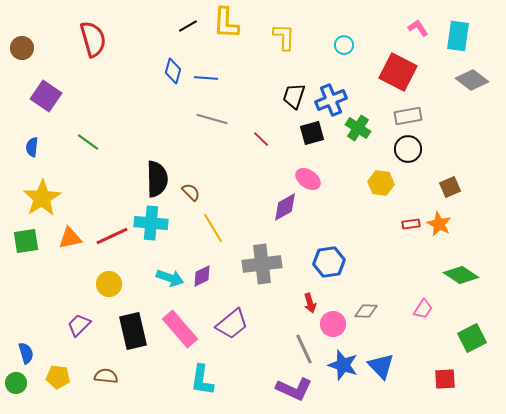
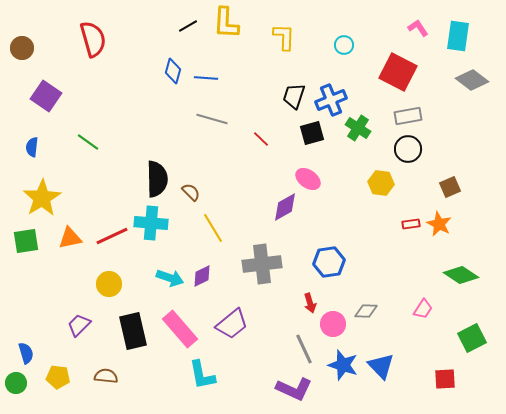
cyan L-shape at (202, 380): moved 5 px up; rotated 20 degrees counterclockwise
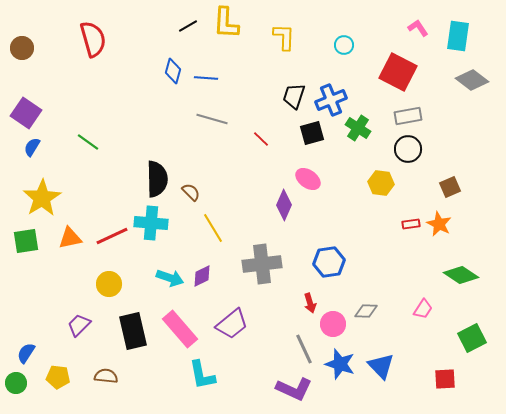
purple square at (46, 96): moved 20 px left, 17 px down
blue semicircle at (32, 147): rotated 24 degrees clockwise
purple diamond at (285, 207): moved 1 px left, 2 px up; rotated 36 degrees counterclockwise
blue semicircle at (26, 353): rotated 130 degrees counterclockwise
blue star at (343, 365): moved 3 px left, 1 px up
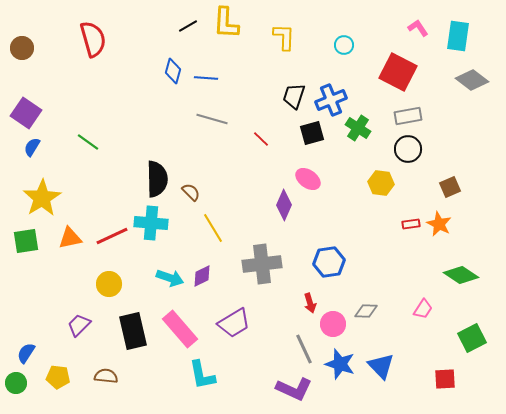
purple trapezoid at (232, 324): moved 2 px right, 1 px up; rotated 8 degrees clockwise
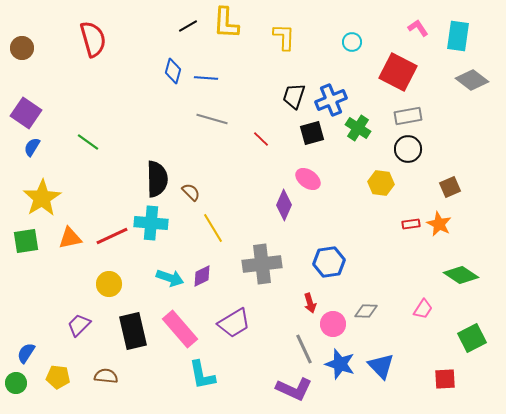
cyan circle at (344, 45): moved 8 px right, 3 px up
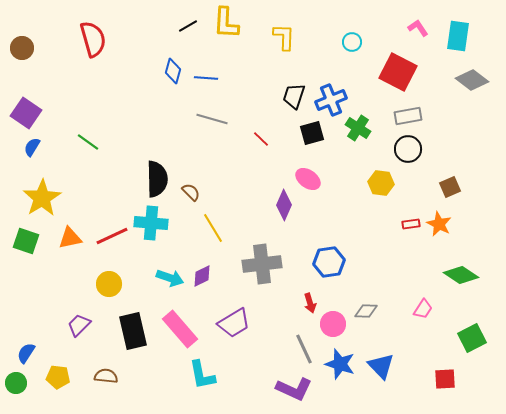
green square at (26, 241): rotated 28 degrees clockwise
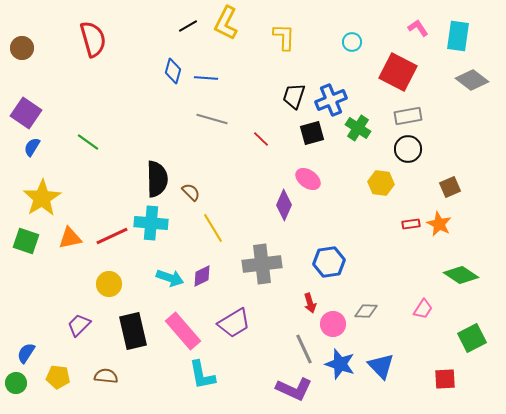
yellow L-shape at (226, 23): rotated 24 degrees clockwise
pink rectangle at (180, 329): moved 3 px right, 2 px down
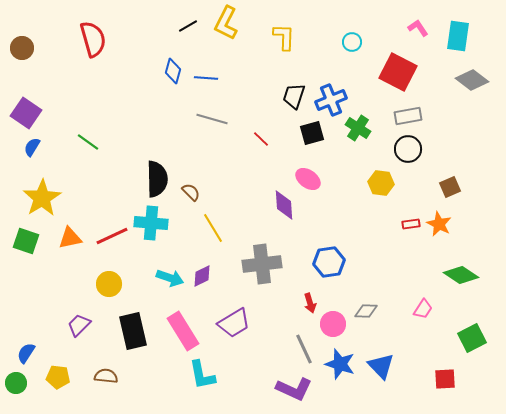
purple diamond at (284, 205): rotated 28 degrees counterclockwise
pink rectangle at (183, 331): rotated 9 degrees clockwise
